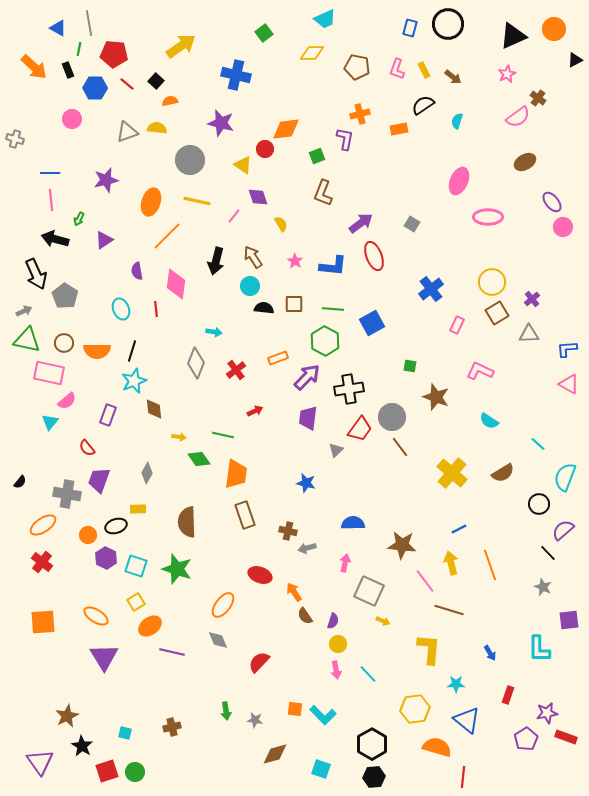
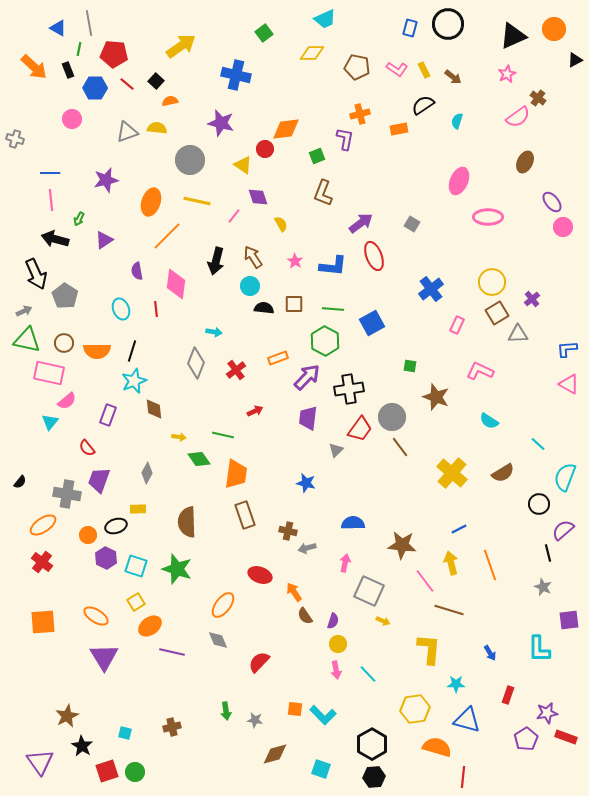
pink L-shape at (397, 69): rotated 75 degrees counterclockwise
brown ellipse at (525, 162): rotated 35 degrees counterclockwise
gray triangle at (529, 334): moved 11 px left
black line at (548, 553): rotated 30 degrees clockwise
blue triangle at (467, 720): rotated 24 degrees counterclockwise
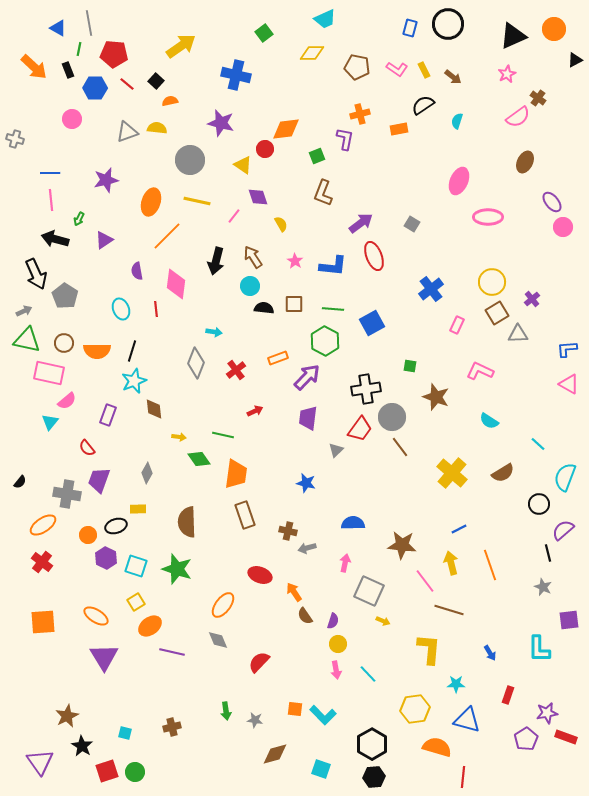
black cross at (349, 389): moved 17 px right
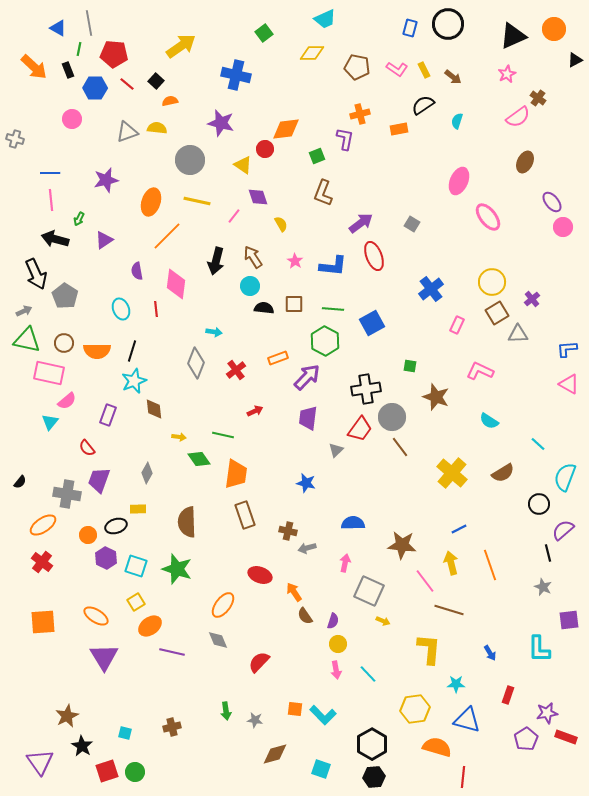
pink ellipse at (488, 217): rotated 52 degrees clockwise
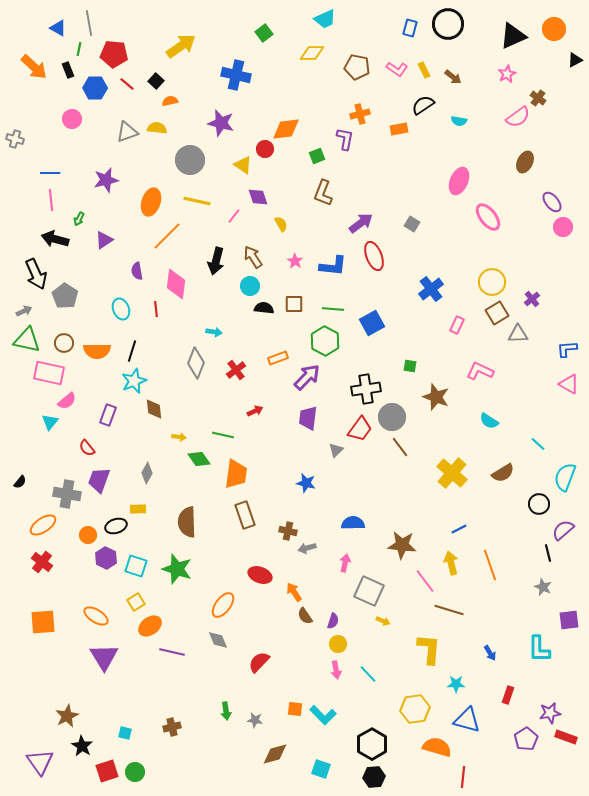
cyan semicircle at (457, 121): moved 2 px right; rotated 98 degrees counterclockwise
purple star at (547, 713): moved 3 px right
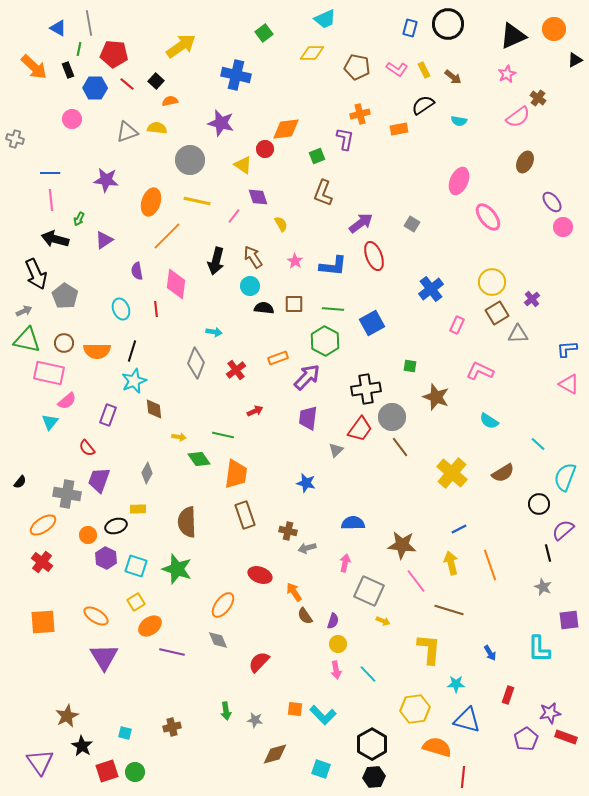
purple star at (106, 180): rotated 20 degrees clockwise
pink line at (425, 581): moved 9 px left
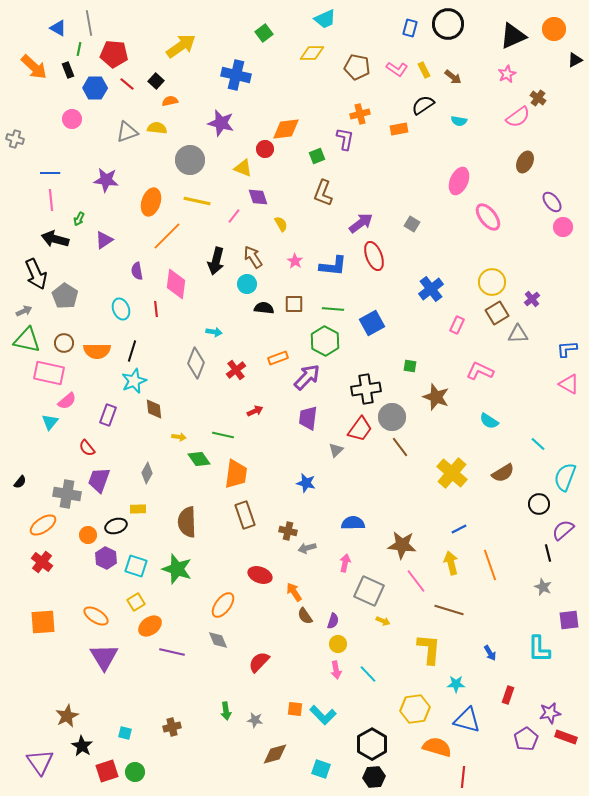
yellow triangle at (243, 165): moved 3 px down; rotated 12 degrees counterclockwise
cyan circle at (250, 286): moved 3 px left, 2 px up
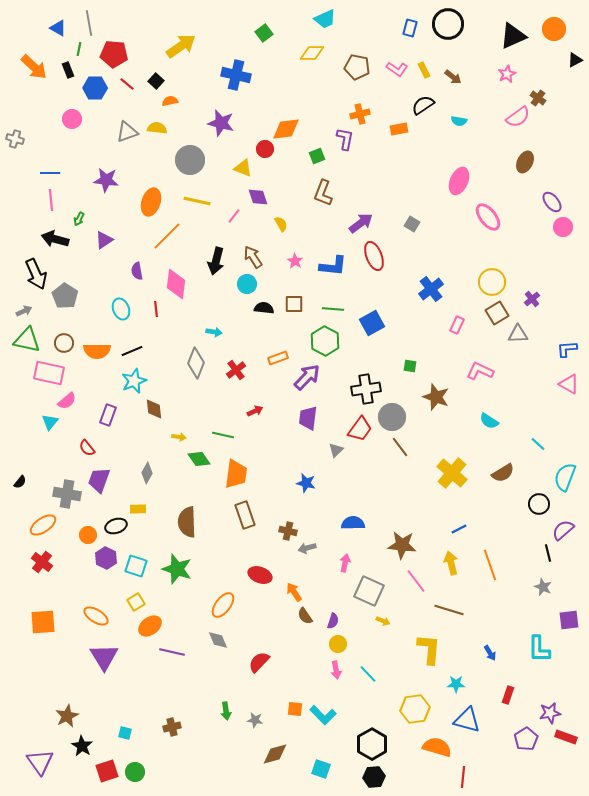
black line at (132, 351): rotated 50 degrees clockwise
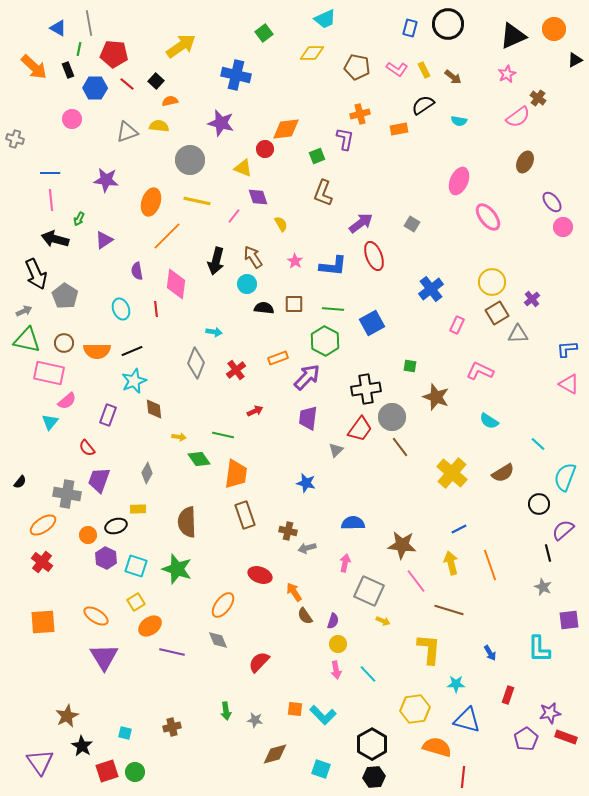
yellow semicircle at (157, 128): moved 2 px right, 2 px up
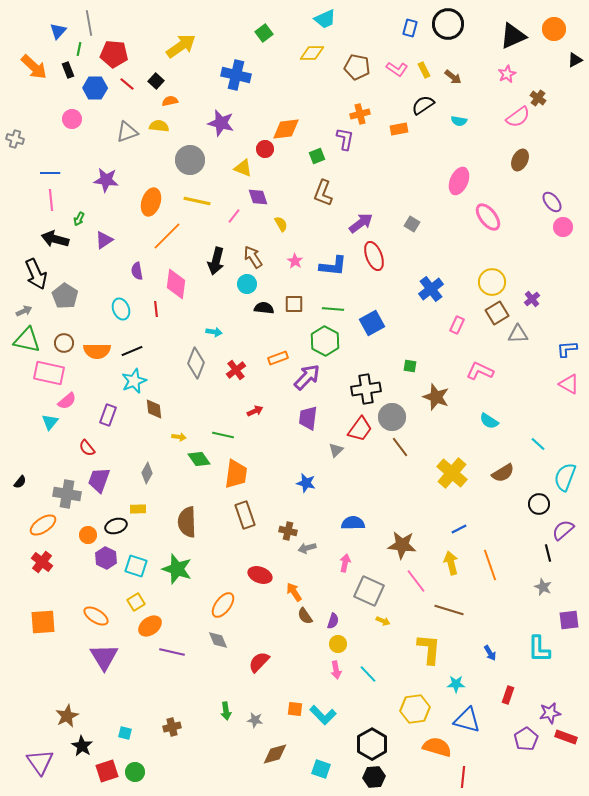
blue triangle at (58, 28): moved 3 px down; rotated 42 degrees clockwise
brown ellipse at (525, 162): moved 5 px left, 2 px up
